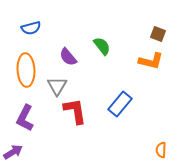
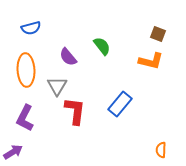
red L-shape: rotated 16 degrees clockwise
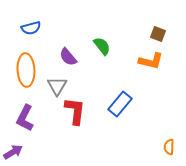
orange semicircle: moved 8 px right, 3 px up
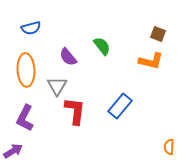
blue rectangle: moved 2 px down
purple arrow: moved 1 px up
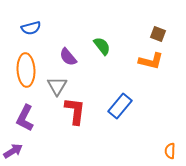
orange semicircle: moved 1 px right, 4 px down
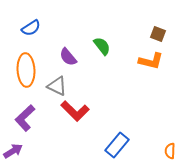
blue semicircle: rotated 18 degrees counterclockwise
gray triangle: rotated 35 degrees counterclockwise
blue rectangle: moved 3 px left, 39 px down
red L-shape: rotated 128 degrees clockwise
purple L-shape: rotated 20 degrees clockwise
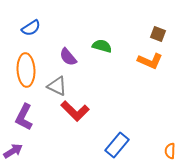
green semicircle: rotated 36 degrees counterclockwise
orange L-shape: moved 1 px left; rotated 10 degrees clockwise
purple L-shape: moved 1 px left, 1 px up; rotated 20 degrees counterclockwise
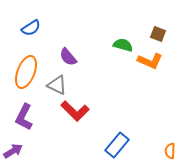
green semicircle: moved 21 px right, 1 px up
orange ellipse: moved 2 px down; rotated 24 degrees clockwise
gray triangle: moved 1 px up
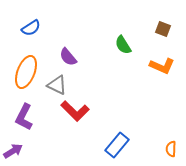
brown square: moved 5 px right, 5 px up
green semicircle: rotated 138 degrees counterclockwise
orange L-shape: moved 12 px right, 5 px down
orange semicircle: moved 1 px right, 2 px up
